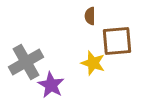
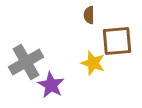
brown semicircle: moved 1 px left, 1 px up
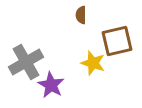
brown semicircle: moved 8 px left
brown square: rotated 8 degrees counterclockwise
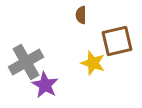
purple star: moved 6 px left
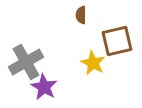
yellow star: rotated 10 degrees clockwise
purple star: moved 1 px left, 2 px down
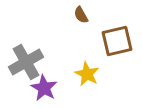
brown semicircle: rotated 30 degrees counterclockwise
yellow star: moved 6 px left, 11 px down
purple star: moved 1 px down
